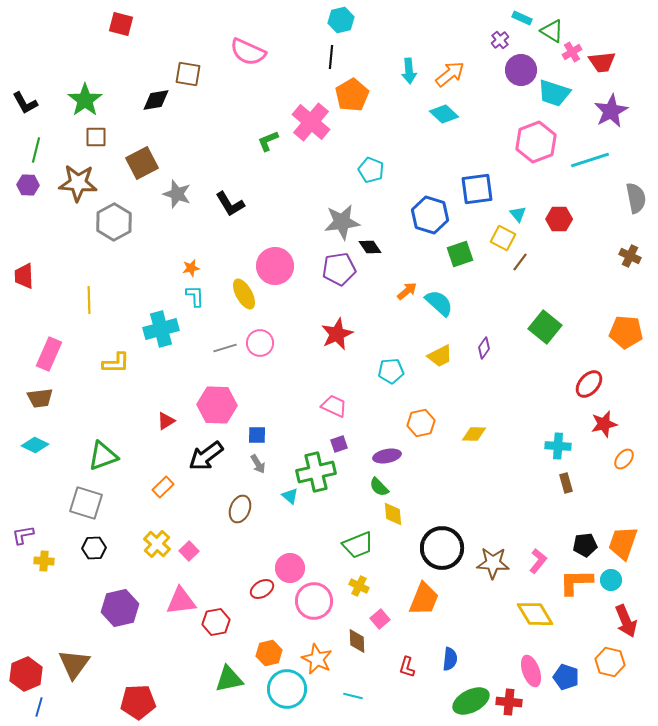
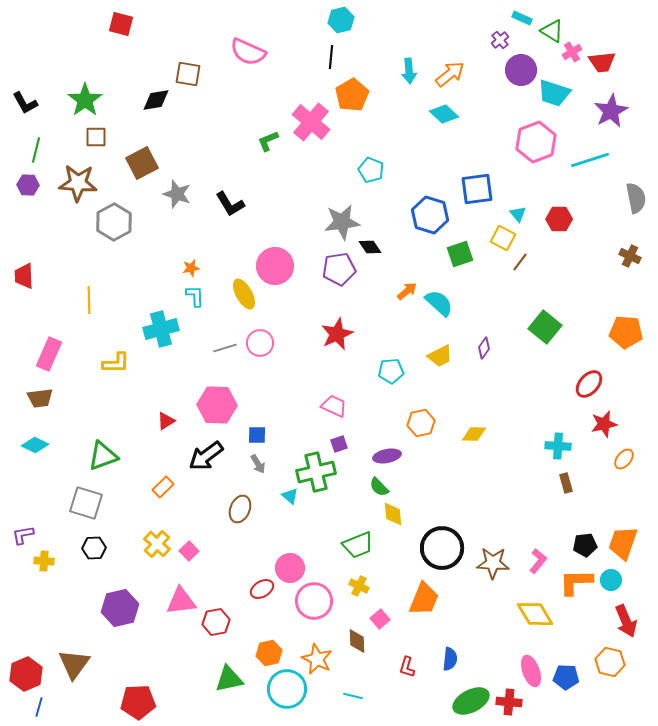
blue pentagon at (566, 677): rotated 15 degrees counterclockwise
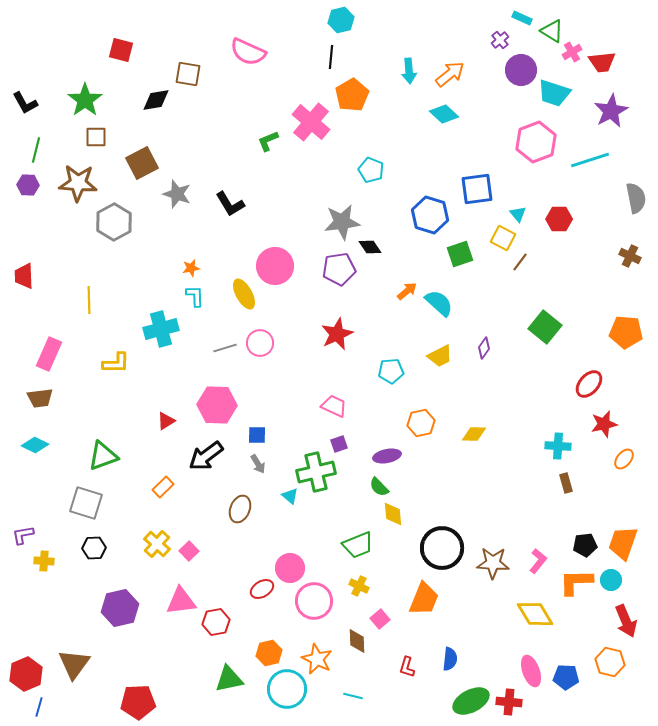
red square at (121, 24): moved 26 px down
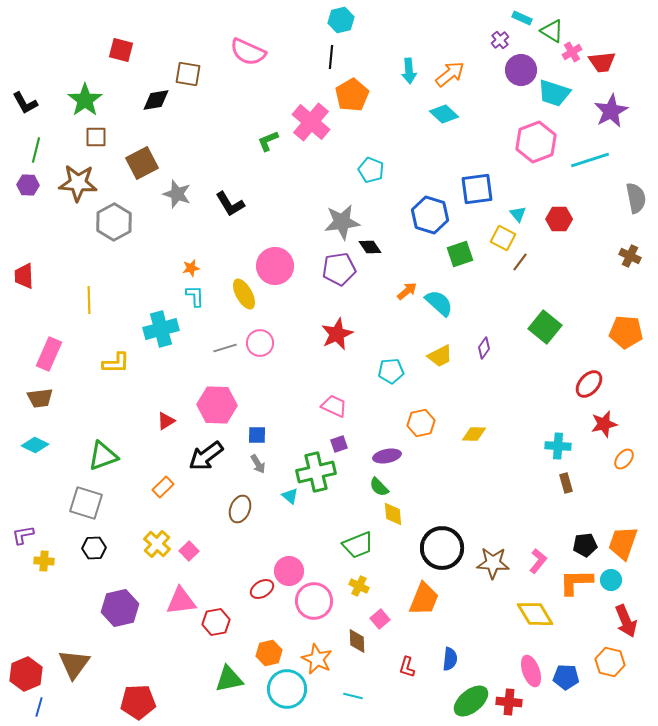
pink circle at (290, 568): moved 1 px left, 3 px down
green ellipse at (471, 701): rotated 12 degrees counterclockwise
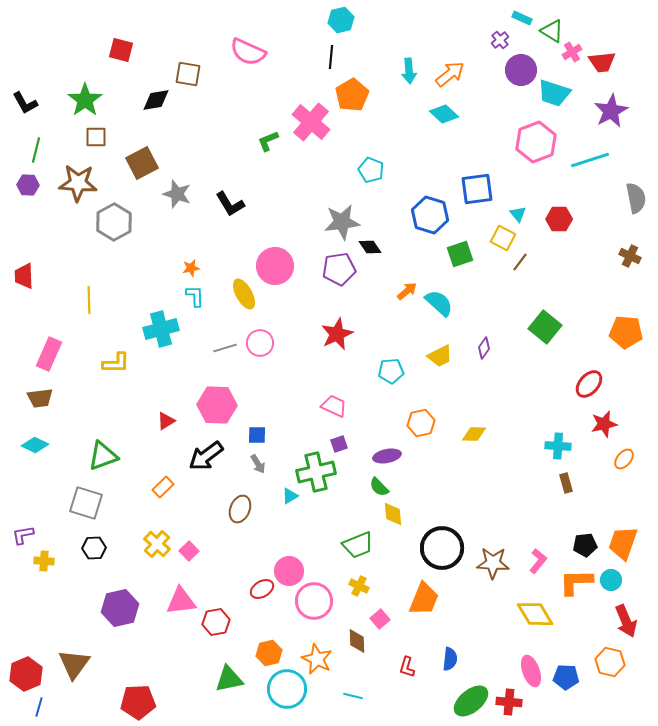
cyan triangle at (290, 496): rotated 48 degrees clockwise
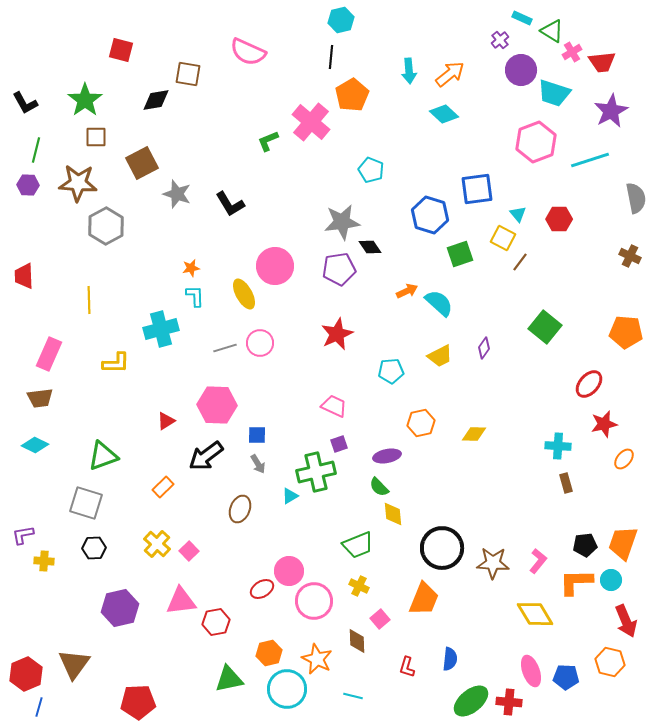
gray hexagon at (114, 222): moved 8 px left, 4 px down
orange arrow at (407, 291): rotated 15 degrees clockwise
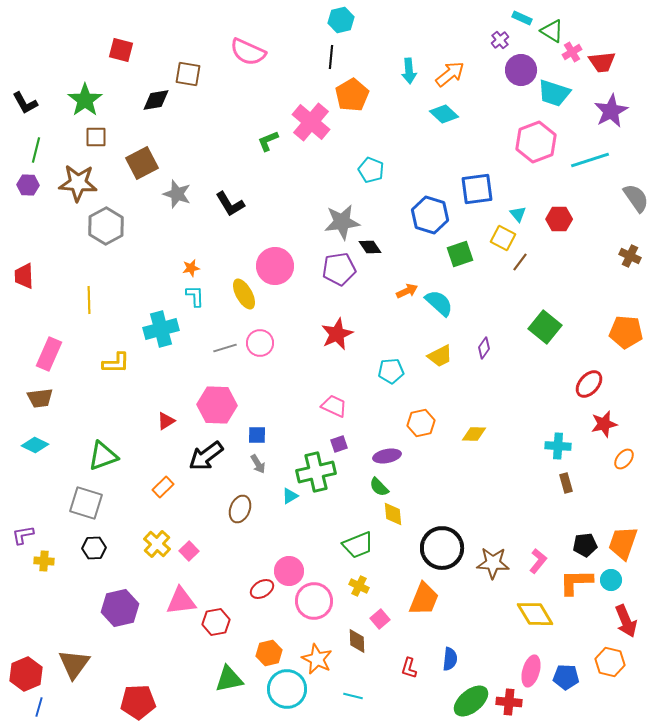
gray semicircle at (636, 198): rotated 24 degrees counterclockwise
red L-shape at (407, 667): moved 2 px right, 1 px down
pink ellipse at (531, 671): rotated 36 degrees clockwise
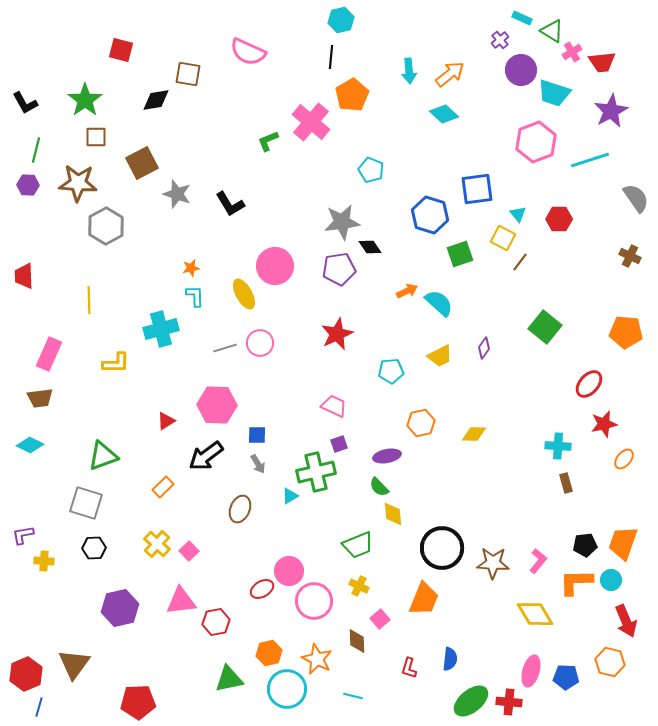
cyan diamond at (35, 445): moved 5 px left
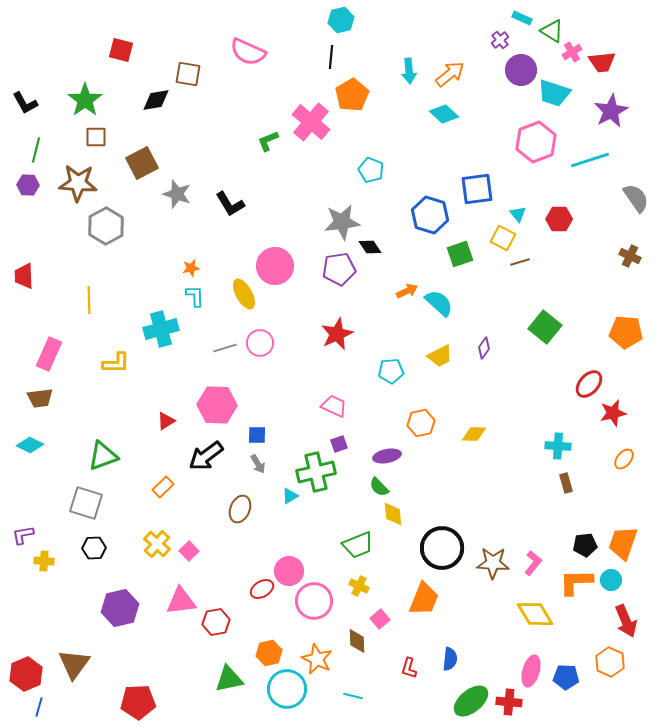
brown line at (520, 262): rotated 36 degrees clockwise
red star at (604, 424): moved 9 px right, 11 px up
pink L-shape at (538, 561): moved 5 px left, 2 px down
orange hexagon at (610, 662): rotated 12 degrees clockwise
